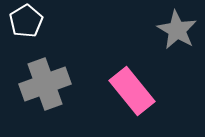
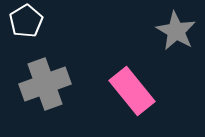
gray star: moved 1 px left, 1 px down
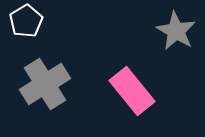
gray cross: rotated 12 degrees counterclockwise
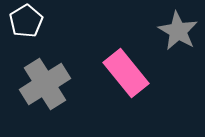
gray star: moved 2 px right
pink rectangle: moved 6 px left, 18 px up
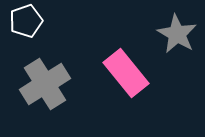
white pentagon: rotated 12 degrees clockwise
gray star: moved 1 px left, 3 px down
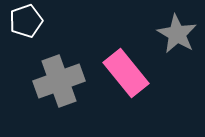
gray cross: moved 14 px right, 3 px up; rotated 12 degrees clockwise
